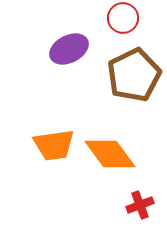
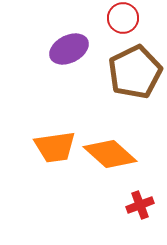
brown pentagon: moved 1 px right, 3 px up
orange trapezoid: moved 1 px right, 2 px down
orange diamond: rotated 12 degrees counterclockwise
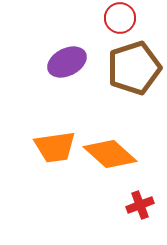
red circle: moved 3 px left
purple ellipse: moved 2 px left, 13 px down
brown pentagon: moved 1 px left, 4 px up; rotated 8 degrees clockwise
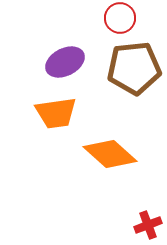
purple ellipse: moved 2 px left
brown pentagon: rotated 12 degrees clockwise
orange trapezoid: moved 1 px right, 34 px up
red cross: moved 8 px right, 20 px down
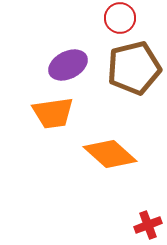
purple ellipse: moved 3 px right, 3 px down
brown pentagon: rotated 8 degrees counterclockwise
orange trapezoid: moved 3 px left
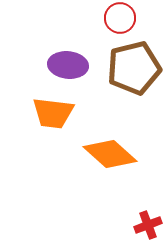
purple ellipse: rotated 33 degrees clockwise
orange trapezoid: rotated 15 degrees clockwise
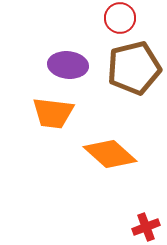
red cross: moved 2 px left, 2 px down
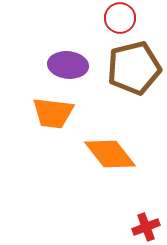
orange diamond: rotated 10 degrees clockwise
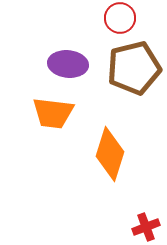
purple ellipse: moved 1 px up
orange diamond: rotated 56 degrees clockwise
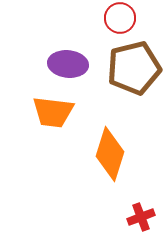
orange trapezoid: moved 1 px up
red cross: moved 5 px left, 10 px up
